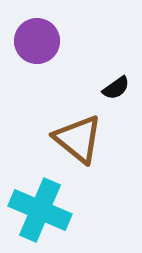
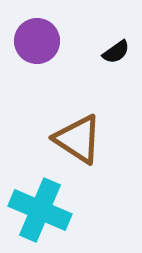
black semicircle: moved 36 px up
brown triangle: rotated 6 degrees counterclockwise
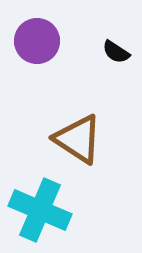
black semicircle: rotated 68 degrees clockwise
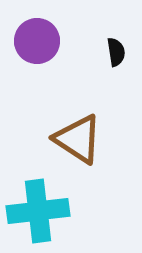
black semicircle: rotated 132 degrees counterclockwise
cyan cross: moved 2 px left, 1 px down; rotated 30 degrees counterclockwise
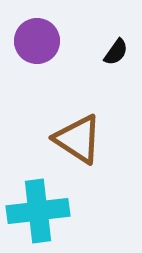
black semicircle: rotated 44 degrees clockwise
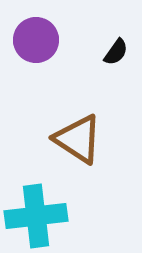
purple circle: moved 1 px left, 1 px up
cyan cross: moved 2 px left, 5 px down
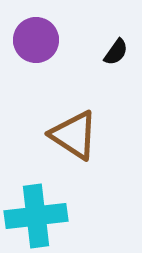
brown triangle: moved 4 px left, 4 px up
